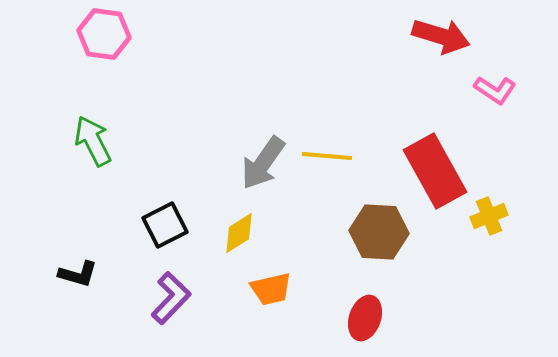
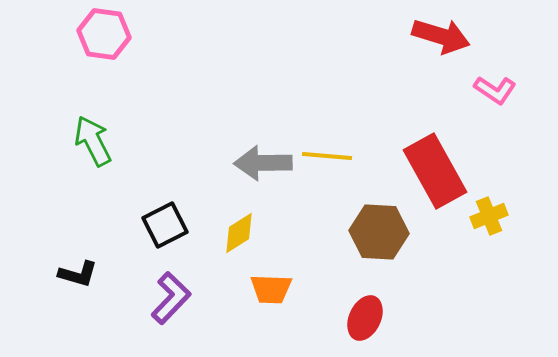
gray arrow: rotated 54 degrees clockwise
orange trapezoid: rotated 15 degrees clockwise
red ellipse: rotated 6 degrees clockwise
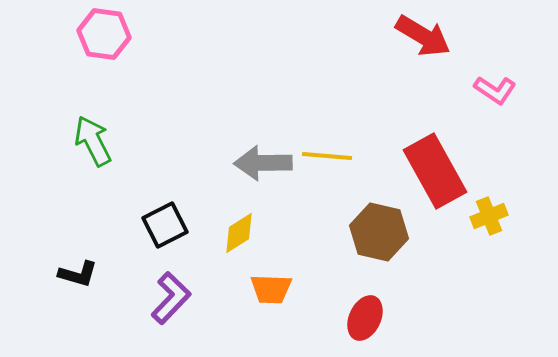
red arrow: moved 18 px left; rotated 14 degrees clockwise
brown hexagon: rotated 10 degrees clockwise
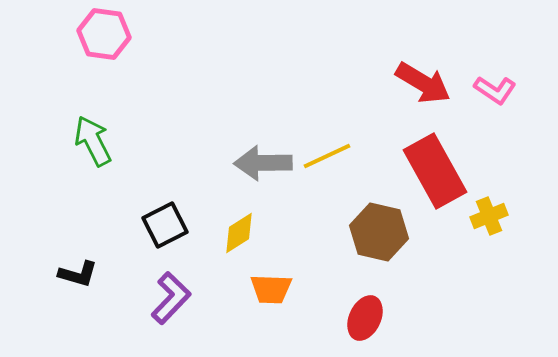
red arrow: moved 47 px down
yellow line: rotated 30 degrees counterclockwise
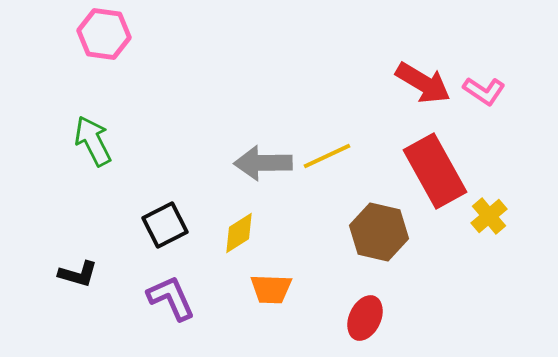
pink L-shape: moved 11 px left, 1 px down
yellow cross: rotated 18 degrees counterclockwise
purple L-shape: rotated 68 degrees counterclockwise
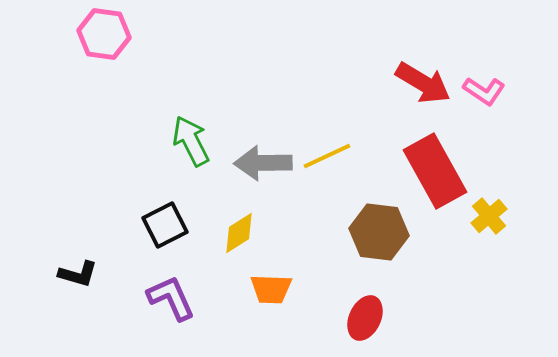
green arrow: moved 98 px right
brown hexagon: rotated 6 degrees counterclockwise
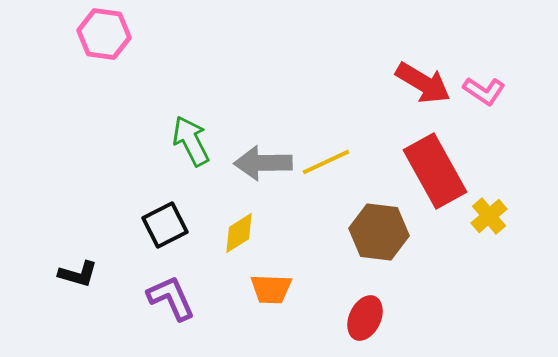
yellow line: moved 1 px left, 6 px down
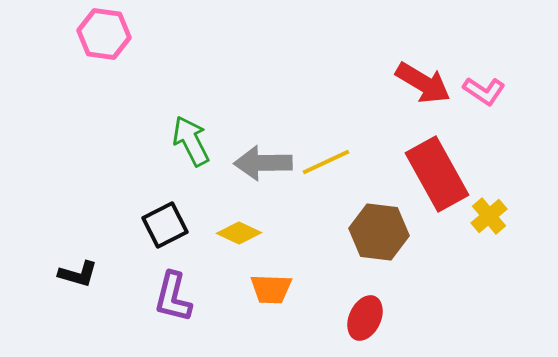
red rectangle: moved 2 px right, 3 px down
yellow diamond: rotated 57 degrees clockwise
purple L-shape: moved 2 px right, 1 px up; rotated 142 degrees counterclockwise
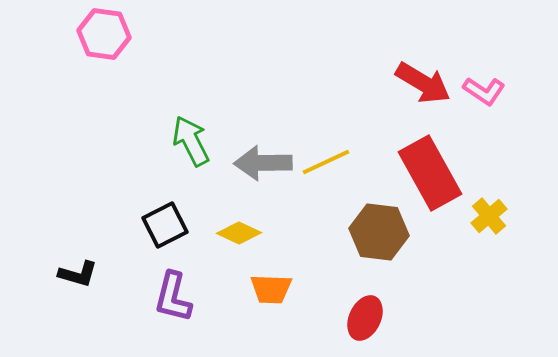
red rectangle: moved 7 px left, 1 px up
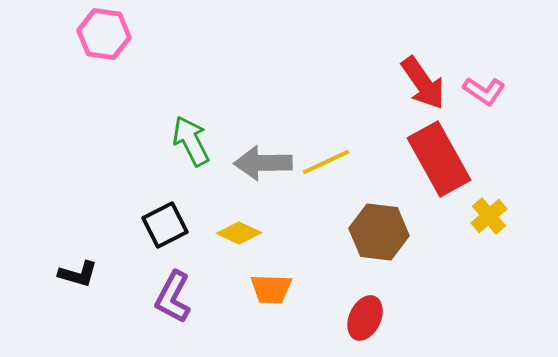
red arrow: rotated 24 degrees clockwise
red rectangle: moved 9 px right, 14 px up
purple L-shape: rotated 14 degrees clockwise
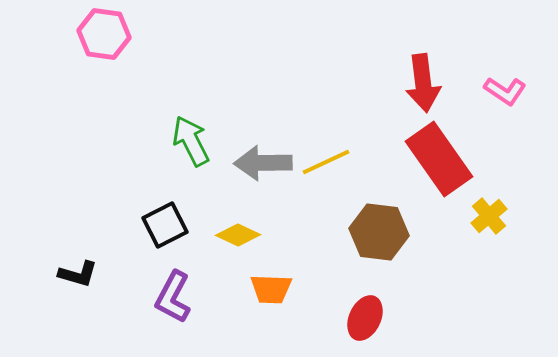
red arrow: rotated 28 degrees clockwise
pink L-shape: moved 21 px right
red rectangle: rotated 6 degrees counterclockwise
yellow diamond: moved 1 px left, 2 px down
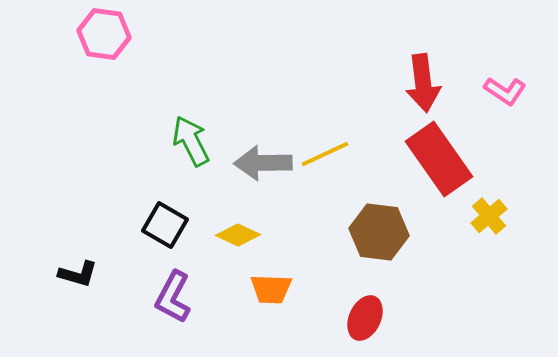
yellow line: moved 1 px left, 8 px up
black square: rotated 33 degrees counterclockwise
